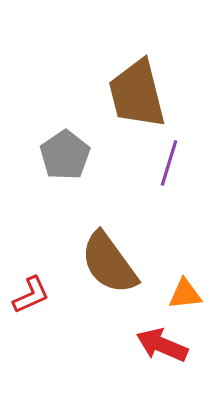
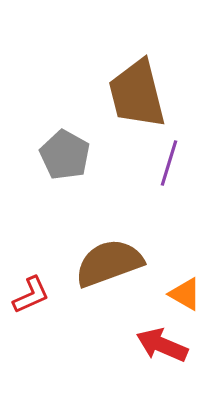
gray pentagon: rotated 9 degrees counterclockwise
brown semicircle: rotated 106 degrees clockwise
orange triangle: rotated 36 degrees clockwise
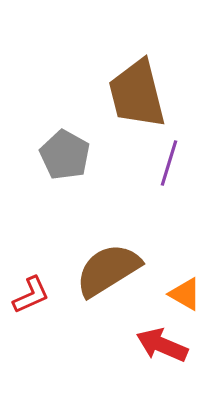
brown semicircle: moved 1 px left, 7 px down; rotated 12 degrees counterclockwise
